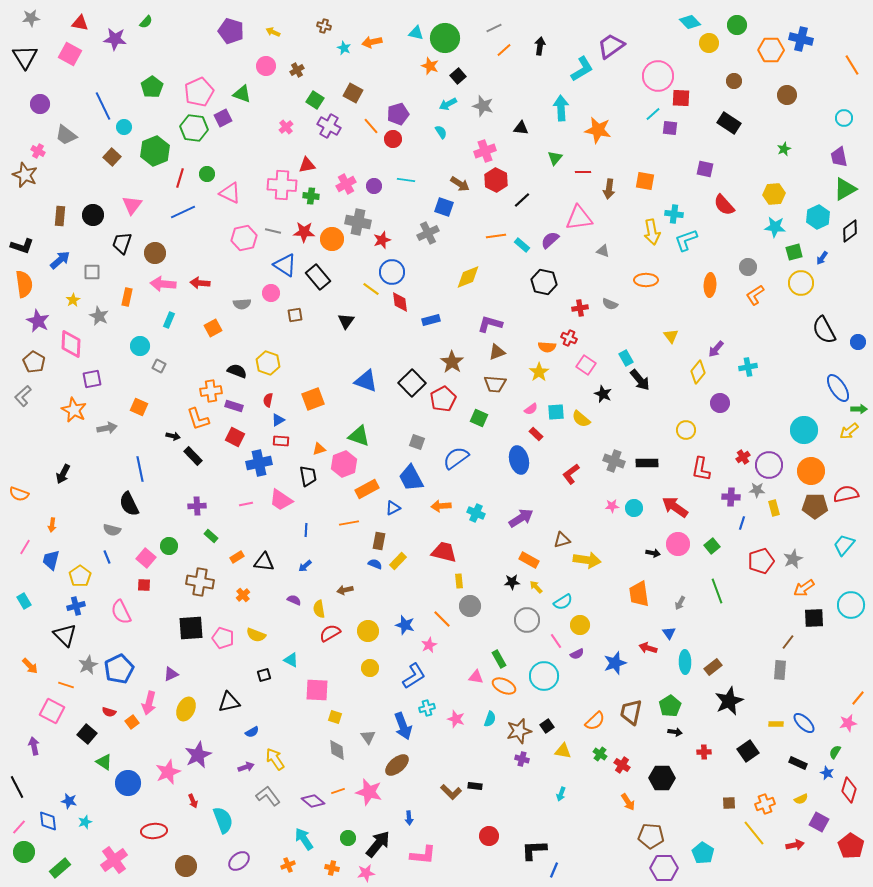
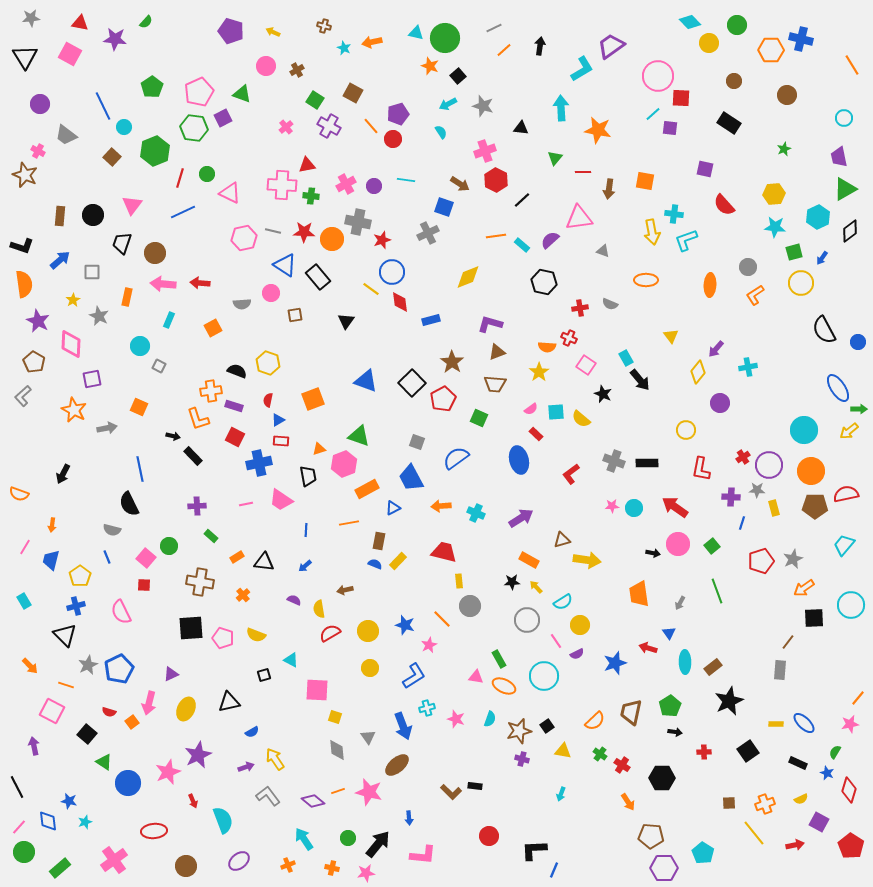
pink star at (848, 723): moved 2 px right, 1 px down
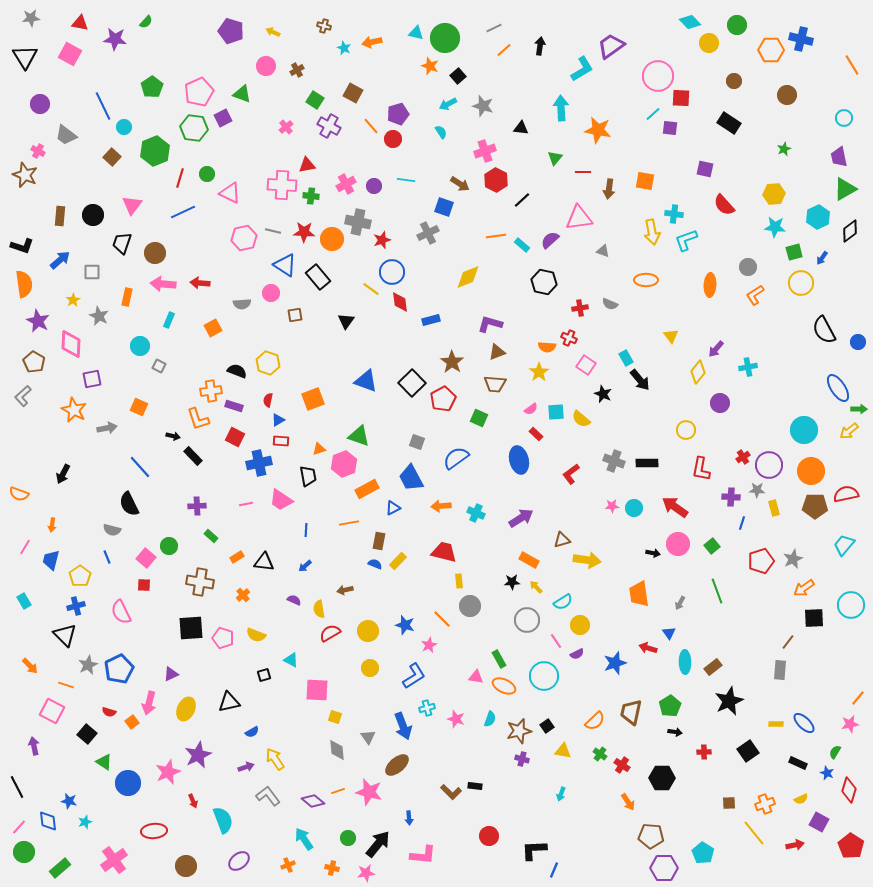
blue line at (140, 469): moved 2 px up; rotated 30 degrees counterclockwise
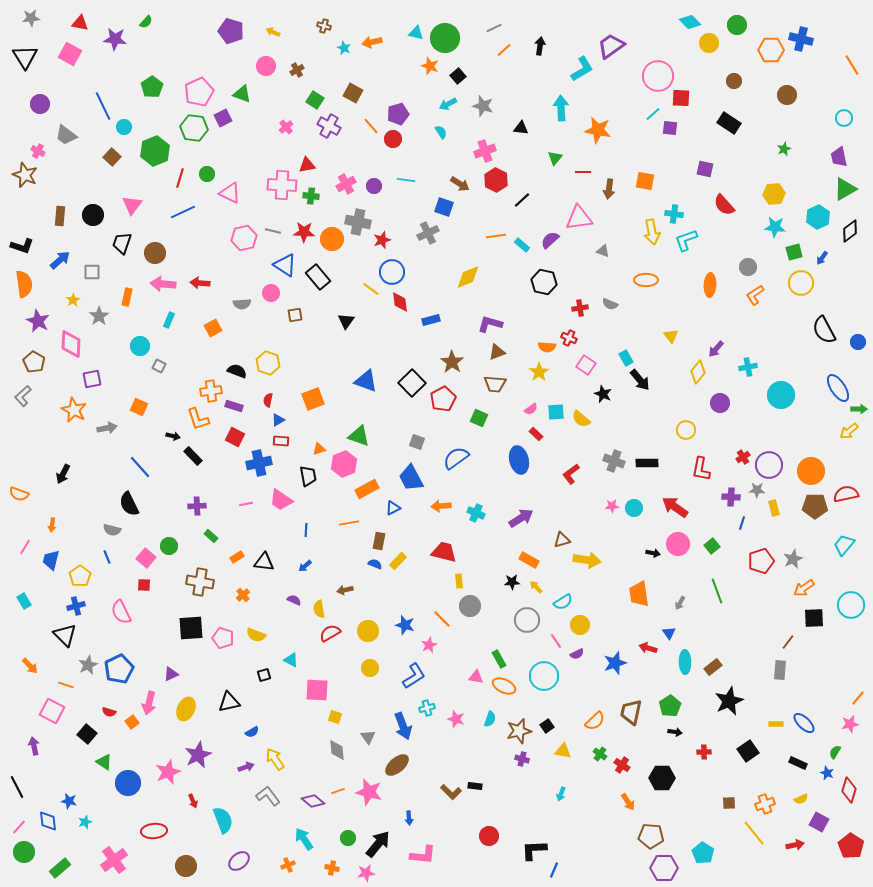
gray star at (99, 316): rotated 12 degrees clockwise
cyan circle at (804, 430): moved 23 px left, 35 px up
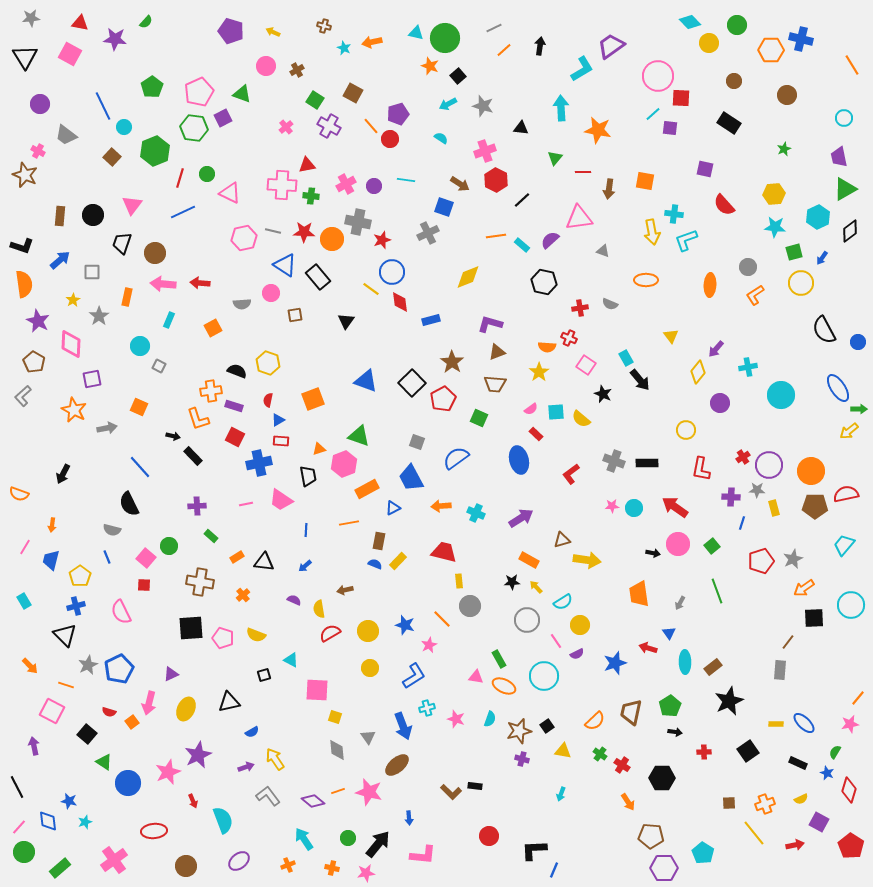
cyan semicircle at (441, 132): moved 6 px down; rotated 24 degrees counterclockwise
red circle at (393, 139): moved 3 px left
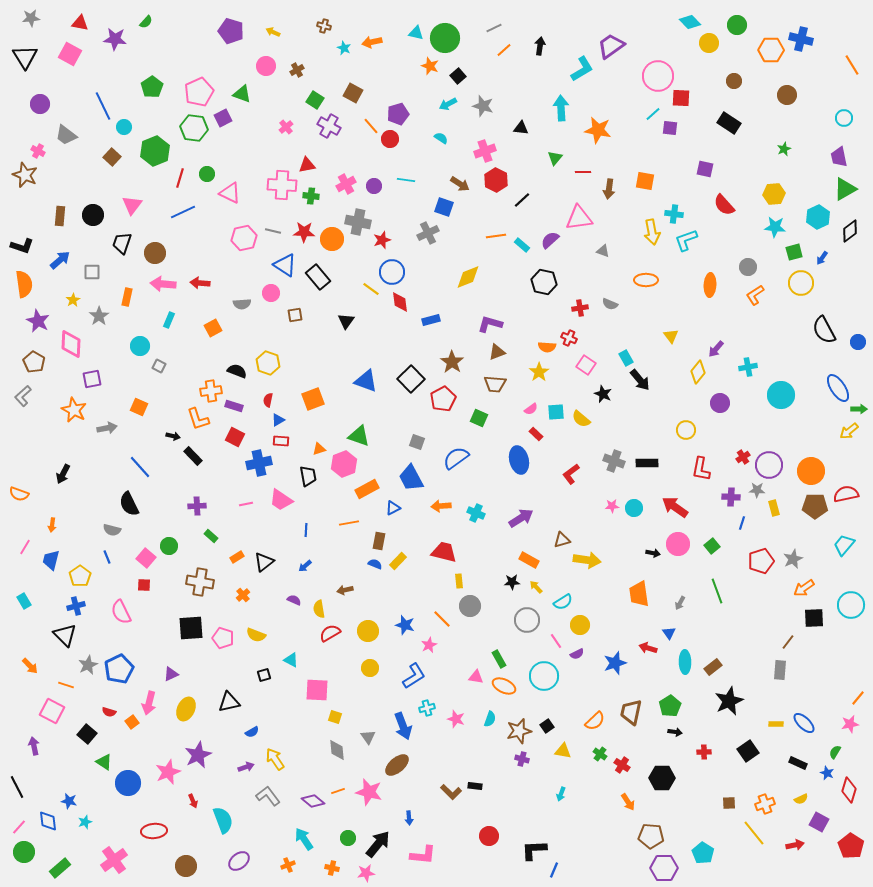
black square at (412, 383): moved 1 px left, 4 px up
black triangle at (264, 562): rotated 45 degrees counterclockwise
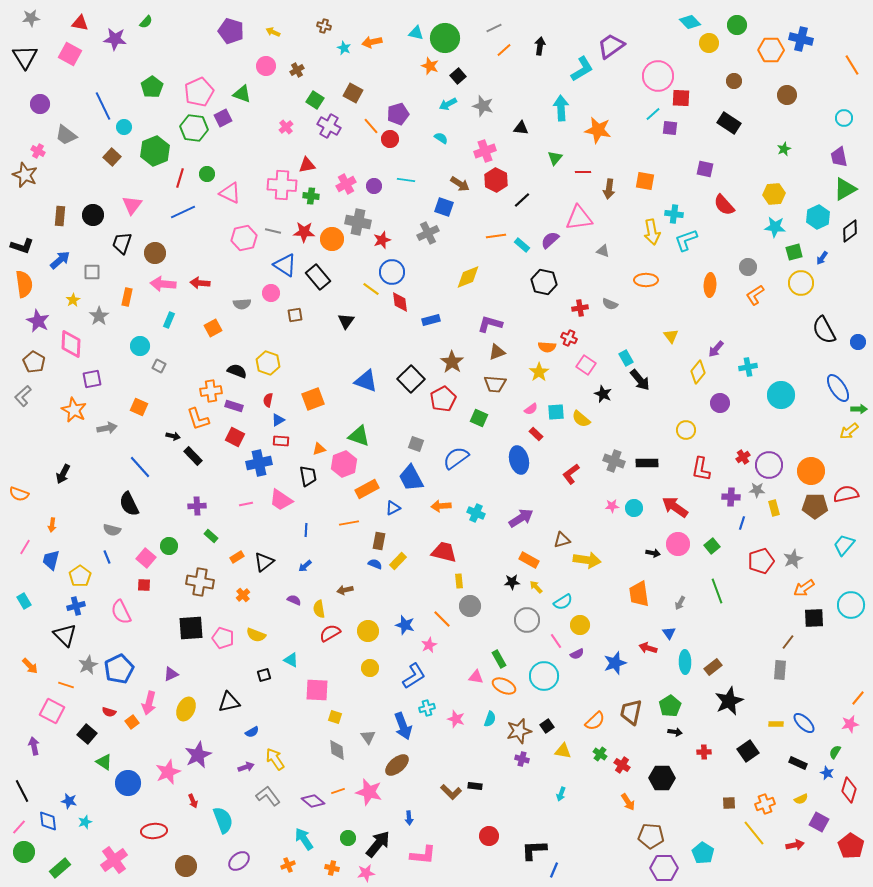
gray square at (417, 442): moved 1 px left, 2 px down
black line at (17, 787): moved 5 px right, 4 px down
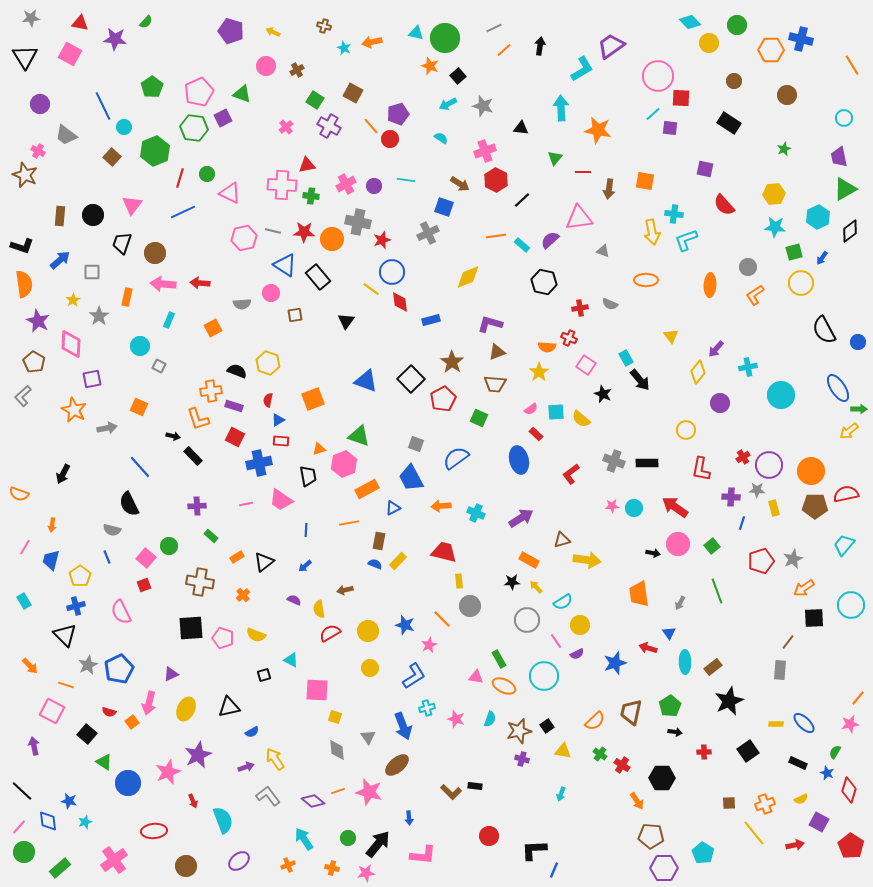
red square at (144, 585): rotated 24 degrees counterclockwise
black triangle at (229, 702): moved 5 px down
black line at (22, 791): rotated 20 degrees counterclockwise
orange arrow at (628, 802): moved 9 px right, 1 px up
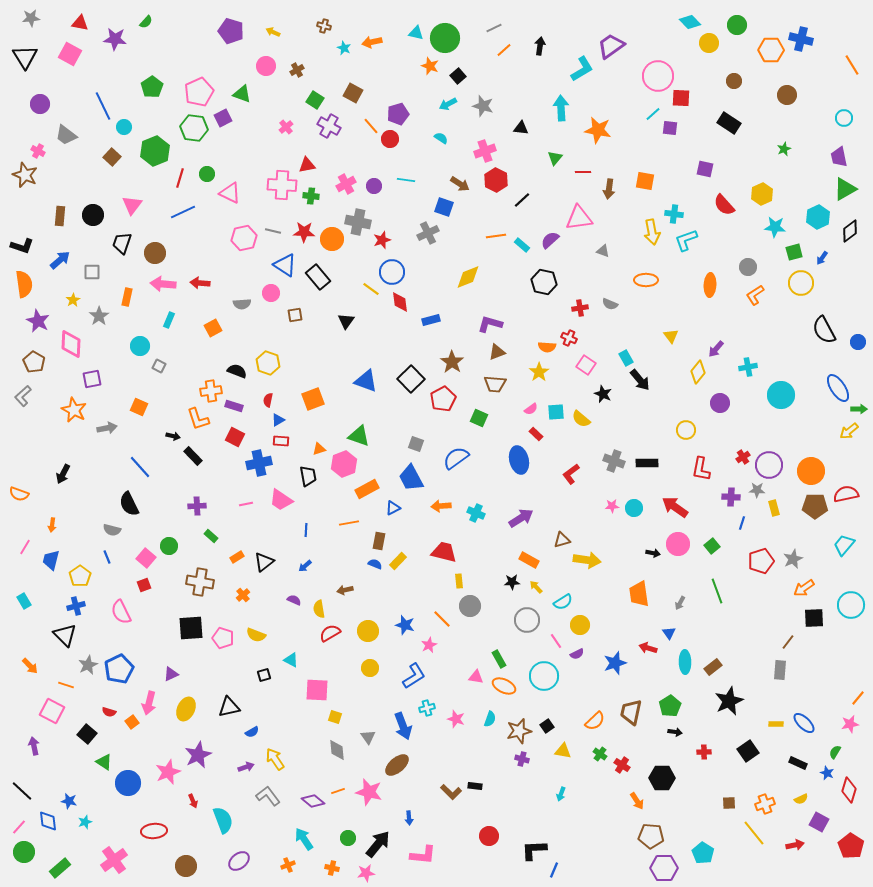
yellow hexagon at (774, 194): moved 12 px left; rotated 20 degrees counterclockwise
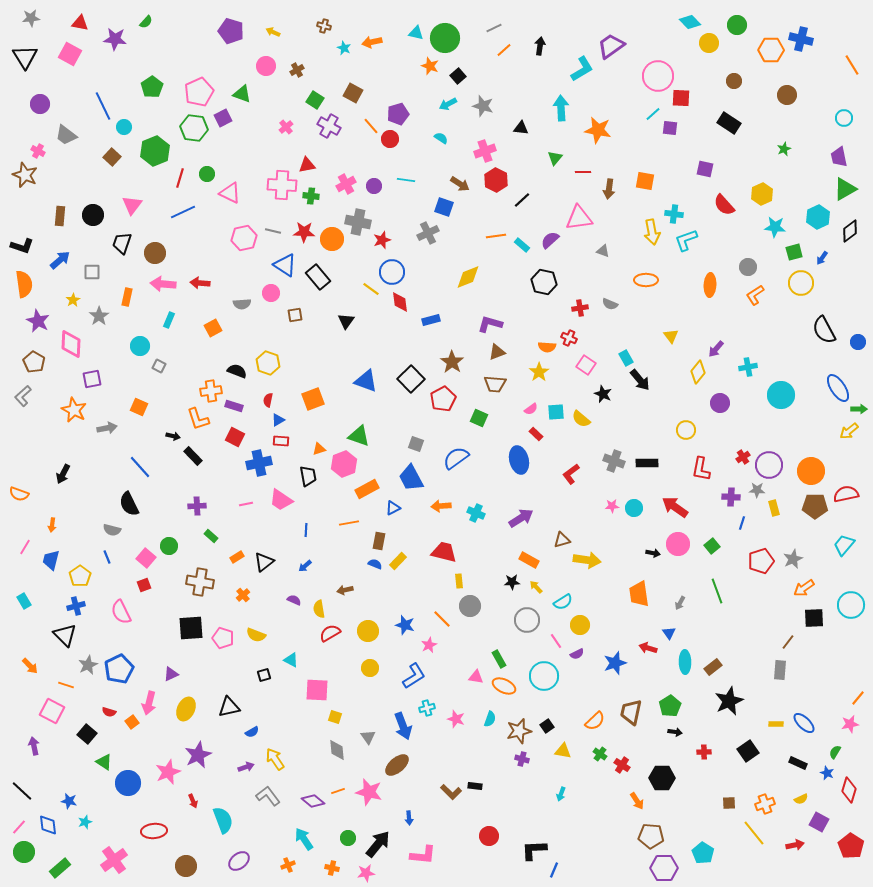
blue diamond at (48, 821): moved 4 px down
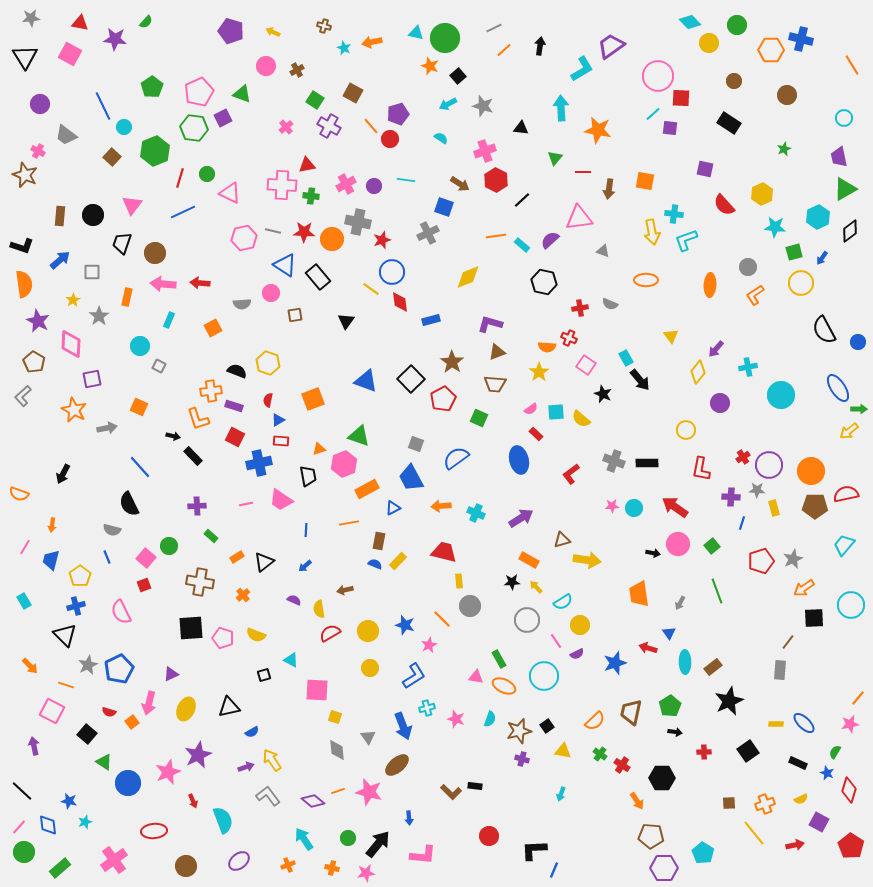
yellow arrow at (275, 759): moved 3 px left, 1 px down
